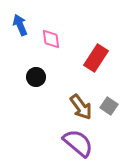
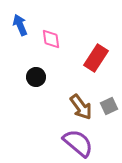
gray square: rotated 30 degrees clockwise
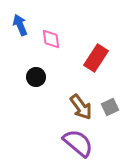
gray square: moved 1 px right, 1 px down
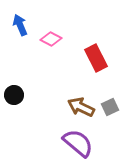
pink diamond: rotated 55 degrees counterclockwise
red rectangle: rotated 60 degrees counterclockwise
black circle: moved 22 px left, 18 px down
brown arrow: rotated 152 degrees clockwise
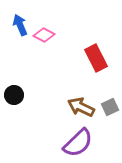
pink diamond: moved 7 px left, 4 px up
purple semicircle: rotated 96 degrees clockwise
